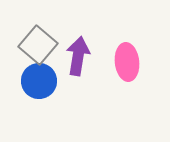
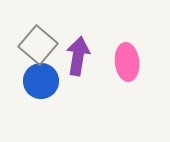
blue circle: moved 2 px right
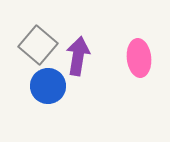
pink ellipse: moved 12 px right, 4 px up
blue circle: moved 7 px right, 5 px down
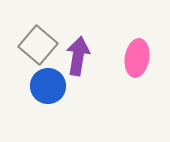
pink ellipse: moved 2 px left; rotated 15 degrees clockwise
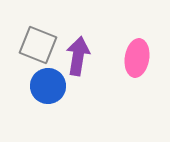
gray square: rotated 18 degrees counterclockwise
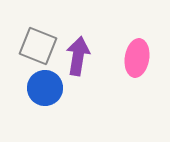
gray square: moved 1 px down
blue circle: moved 3 px left, 2 px down
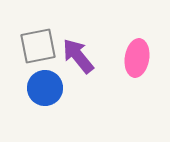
gray square: rotated 33 degrees counterclockwise
purple arrow: rotated 48 degrees counterclockwise
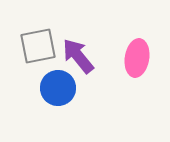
blue circle: moved 13 px right
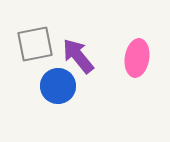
gray square: moved 3 px left, 2 px up
blue circle: moved 2 px up
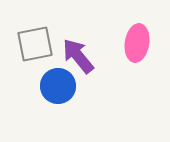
pink ellipse: moved 15 px up
